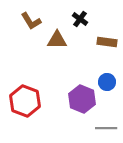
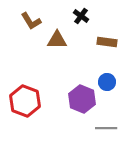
black cross: moved 1 px right, 3 px up
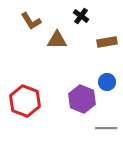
brown rectangle: rotated 18 degrees counterclockwise
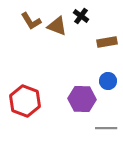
brown triangle: moved 14 px up; rotated 20 degrees clockwise
blue circle: moved 1 px right, 1 px up
purple hexagon: rotated 20 degrees counterclockwise
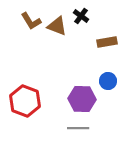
gray line: moved 28 px left
